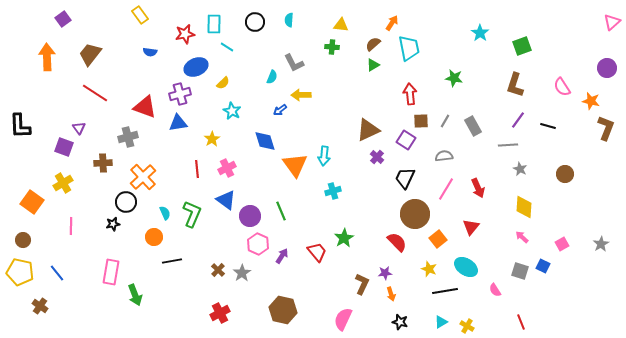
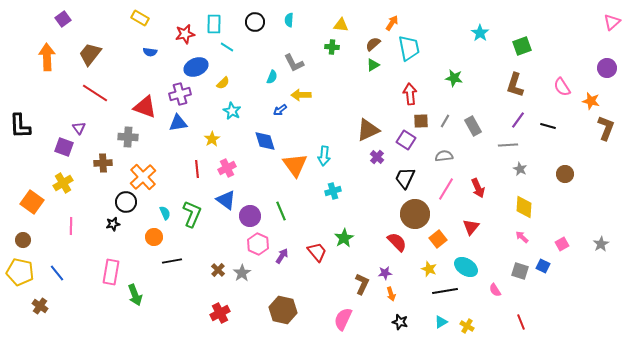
yellow rectangle at (140, 15): moved 3 px down; rotated 24 degrees counterclockwise
gray cross at (128, 137): rotated 18 degrees clockwise
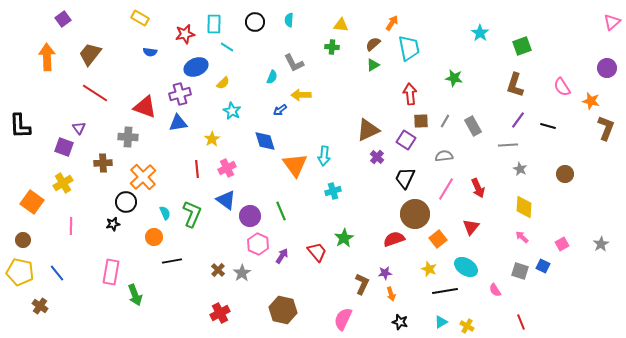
red semicircle at (397, 242): moved 3 px left, 3 px up; rotated 65 degrees counterclockwise
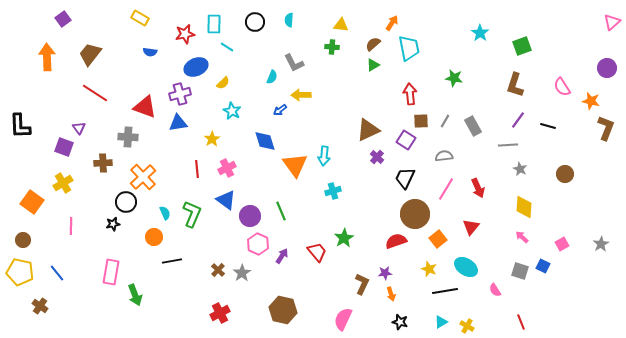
red semicircle at (394, 239): moved 2 px right, 2 px down
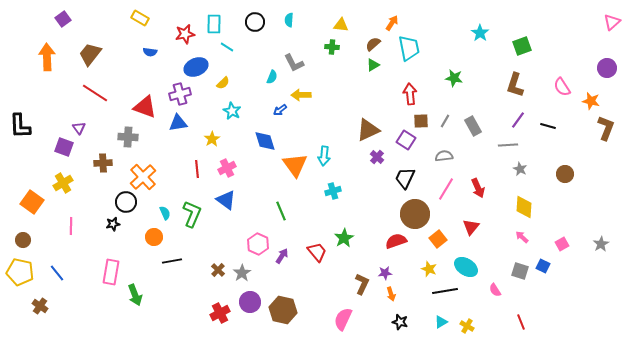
purple circle at (250, 216): moved 86 px down
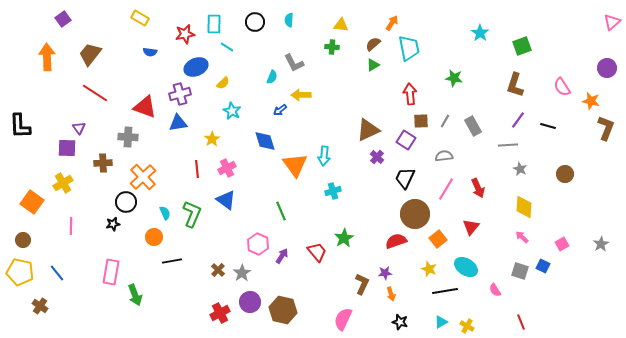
purple square at (64, 147): moved 3 px right, 1 px down; rotated 18 degrees counterclockwise
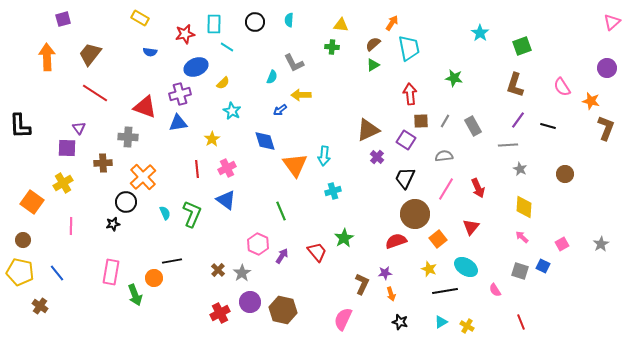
purple square at (63, 19): rotated 21 degrees clockwise
orange circle at (154, 237): moved 41 px down
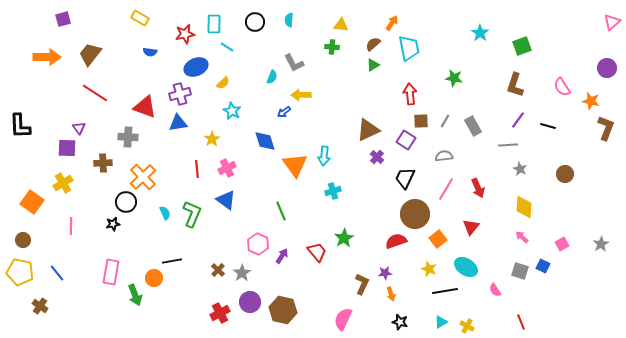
orange arrow at (47, 57): rotated 92 degrees clockwise
blue arrow at (280, 110): moved 4 px right, 2 px down
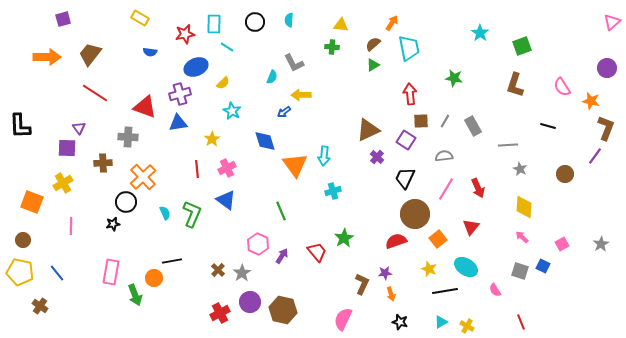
purple line at (518, 120): moved 77 px right, 36 px down
orange square at (32, 202): rotated 15 degrees counterclockwise
